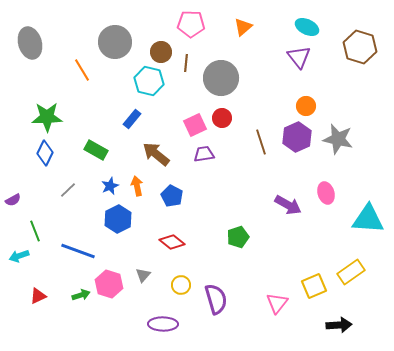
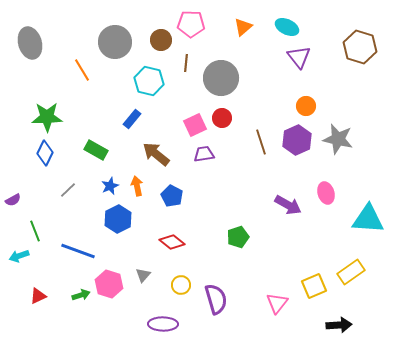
cyan ellipse at (307, 27): moved 20 px left
brown circle at (161, 52): moved 12 px up
purple hexagon at (297, 137): moved 3 px down
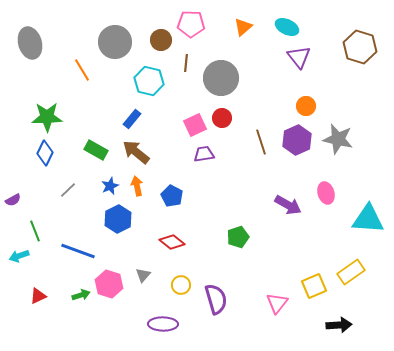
brown arrow at (156, 154): moved 20 px left, 2 px up
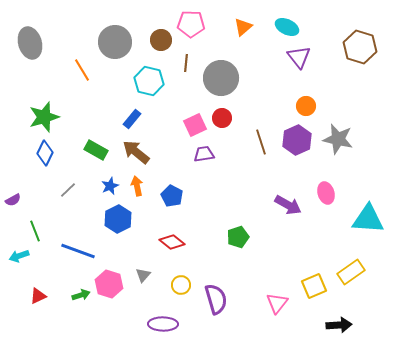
green star at (47, 117): moved 3 px left; rotated 16 degrees counterclockwise
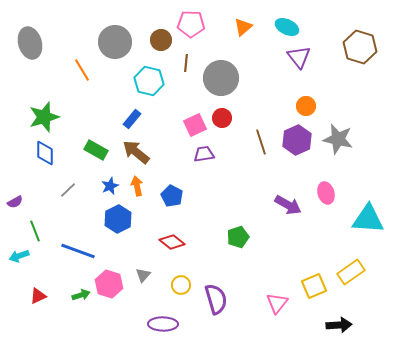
blue diamond at (45, 153): rotated 25 degrees counterclockwise
purple semicircle at (13, 200): moved 2 px right, 2 px down
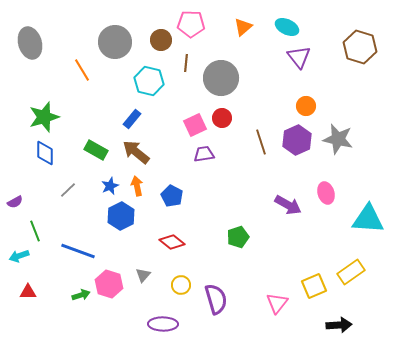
blue hexagon at (118, 219): moved 3 px right, 3 px up
red triangle at (38, 296): moved 10 px left, 4 px up; rotated 24 degrees clockwise
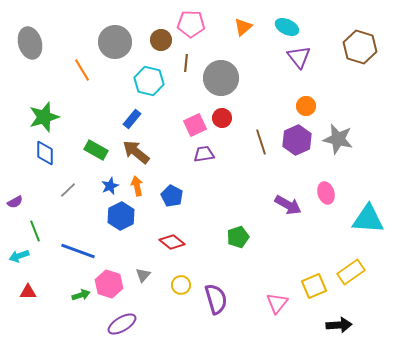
purple ellipse at (163, 324): moved 41 px left; rotated 32 degrees counterclockwise
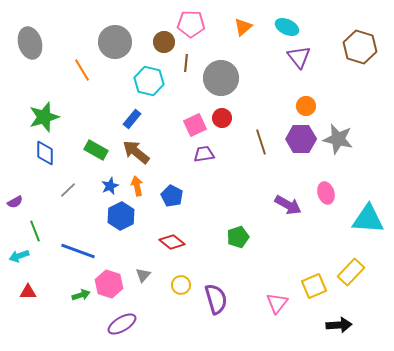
brown circle at (161, 40): moved 3 px right, 2 px down
purple hexagon at (297, 140): moved 4 px right, 1 px up; rotated 24 degrees clockwise
yellow rectangle at (351, 272): rotated 12 degrees counterclockwise
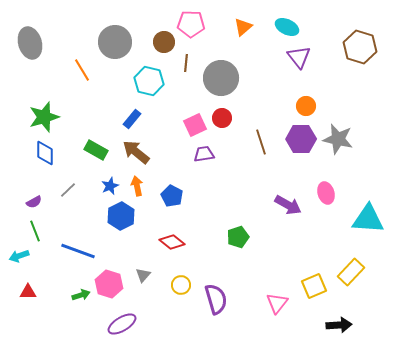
purple semicircle at (15, 202): moved 19 px right
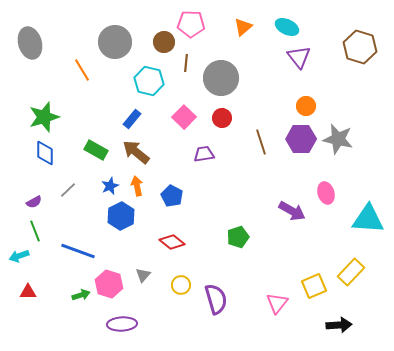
pink square at (195, 125): moved 11 px left, 8 px up; rotated 20 degrees counterclockwise
purple arrow at (288, 205): moved 4 px right, 6 px down
purple ellipse at (122, 324): rotated 28 degrees clockwise
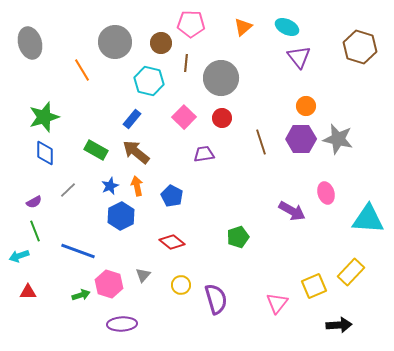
brown circle at (164, 42): moved 3 px left, 1 px down
